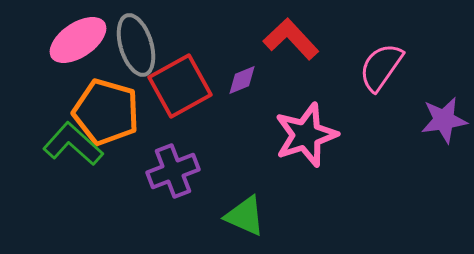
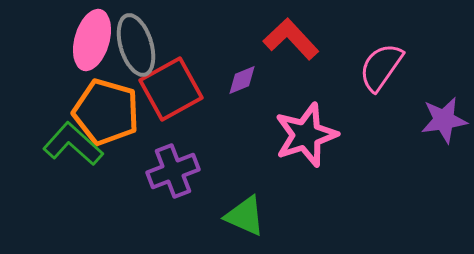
pink ellipse: moved 14 px right; rotated 40 degrees counterclockwise
red square: moved 9 px left, 3 px down
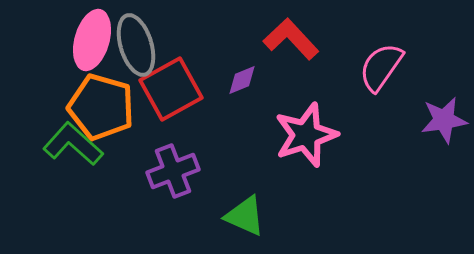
orange pentagon: moved 5 px left, 5 px up
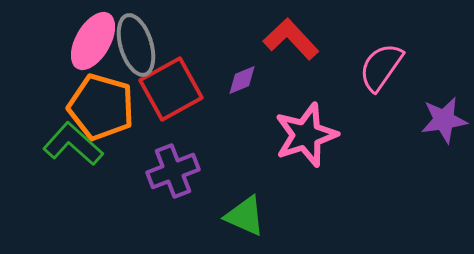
pink ellipse: moved 1 px right, 1 px down; rotated 14 degrees clockwise
